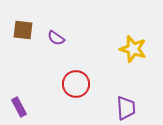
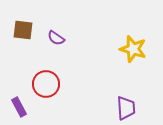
red circle: moved 30 px left
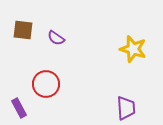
purple rectangle: moved 1 px down
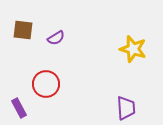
purple semicircle: rotated 66 degrees counterclockwise
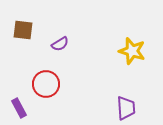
purple semicircle: moved 4 px right, 6 px down
yellow star: moved 1 px left, 2 px down
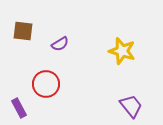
brown square: moved 1 px down
yellow star: moved 10 px left
purple trapezoid: moved 5 px right, 2 px up; rotated 35 degrees counterclockwise
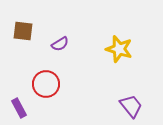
yellow star: moved 3 px left, 2 px up
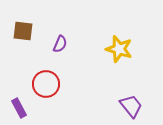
purple semicircle: rotated 36 degrees counterclockwise
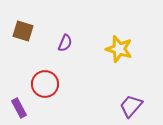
brown square: rotated 10 degrees clockwise
purple semicircle: moved 5 px right, 1 px up
red circle: moved 1 px left
purple trapezoid: rotated 100 degrees counterclockwise
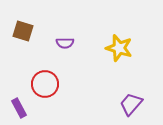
purple semicircle: rotated 66 degrees clockwise
yellow star: moved 1 px up
purple trapezoid: moved 2 px up
